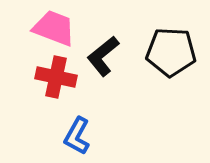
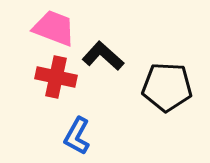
black pentagon: moved 4 px left, 35 px down
black L-shape: rotated 81 degrees clockwise
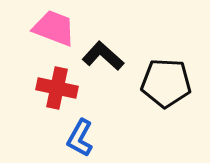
red cross: moved 1 px right, 11 px down
black pentagon: moved 1 px left, 4 px up
blue L-shape: moved 3 px right, 2 px down
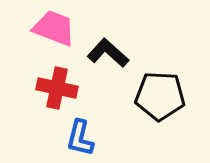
black L-shape: moved 5 px right, 3 px up
black pentagon: moved 6 px left, 13 px down
blue L-shape: rotated 15 degrees counterclockwise
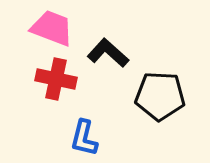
pink trapezoid: moved 2 px left
red cross: moved 1 px left, 9 px up
blue L-shape: moved 4 px right
